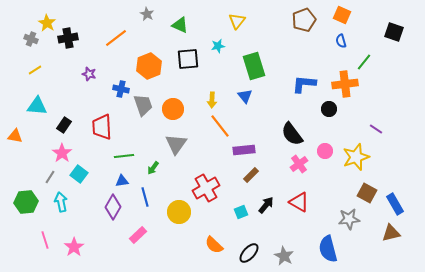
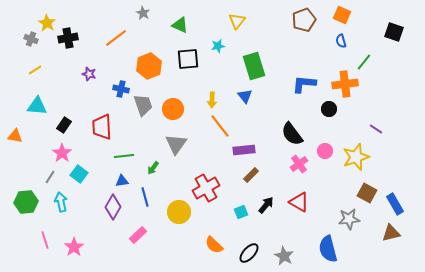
gray star at (147, 14): moved 4 px left, 1 px up
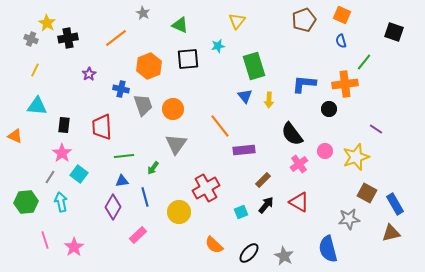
yellow line at (35, 70): rotated 32 degrees counterclockwise
purple star at (89, 74): rotated 24 degrees clockwise
yellow arrow at (212, 100): moved 57 px right
black rectangle at (64, 125): rotated 28 degrees counterclockwise
orange triangle at (15, 136): rotated 14 degrees clockwise
brown rectangle at (251, 175): moved 12 px right, 5 px down
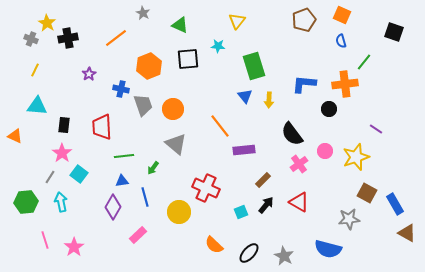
cyan star at (218, 46): rotated 16 degrees clockwise
gray triangle at (176, 144): rotated 25 degrees counterclockwise
red cross at (206, 188): rotated 36 degrees counterclockwise
brown triangle at (391, 233): moved 16 px right; rotated 42 degrees clockwise
blue semicircle at (328, 249): rotated 60 degrees counterclockwise
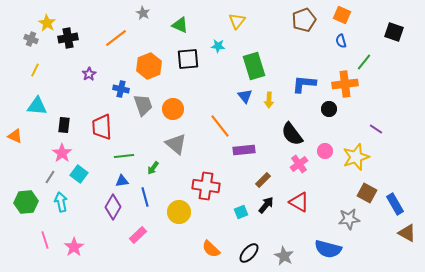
red cross at (206, 188): moved 2 px up; rotated 16 degrees counterclockwise
orange semicircle at (214, 245): moved 3 px left, 4 px down
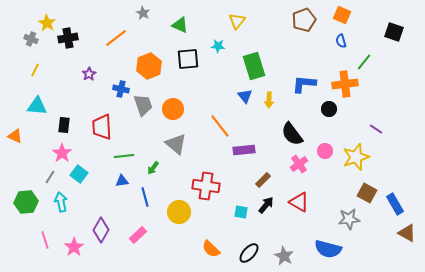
purple diamond at (113, 207): moved 12 px left, 23 px down
cyan square at (241, 212): rotated 32 degrees clockwise
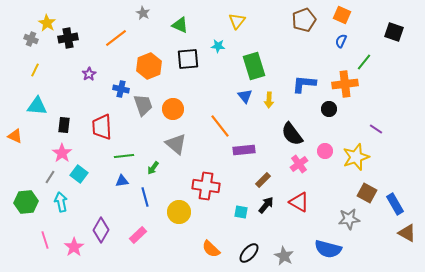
blue semicircle at (341, 41): rotated 40 degrees clockwise
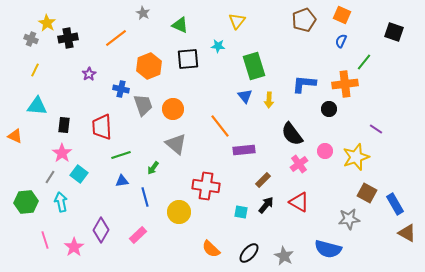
green line at (124, 156): moved 3 px left, 1 px up; rotated 12 degrees counterclockwise
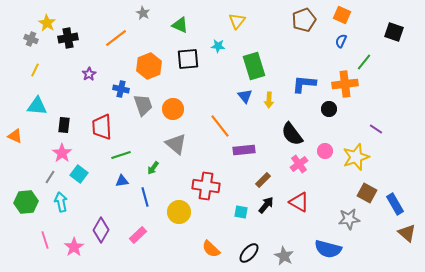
brown triangle at (407, 233): rotated 12 degrees clockwise
